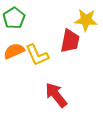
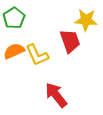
red trapezoid: rotated 30 degrees counterclockwise
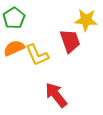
orange semicircle: moved 3 px up
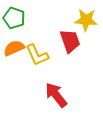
green pentagon: rotated 20 degrees counterclockwise
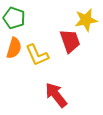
yellow star: rotated 15 degrees counterclockwise
orange semicircle: rotated 130 degrees clockwise
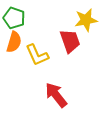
orange semicircle: moved 6 px up
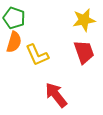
yellow star: moved 2 px left
red trapezoid: moved 14 px right, 11 px down
